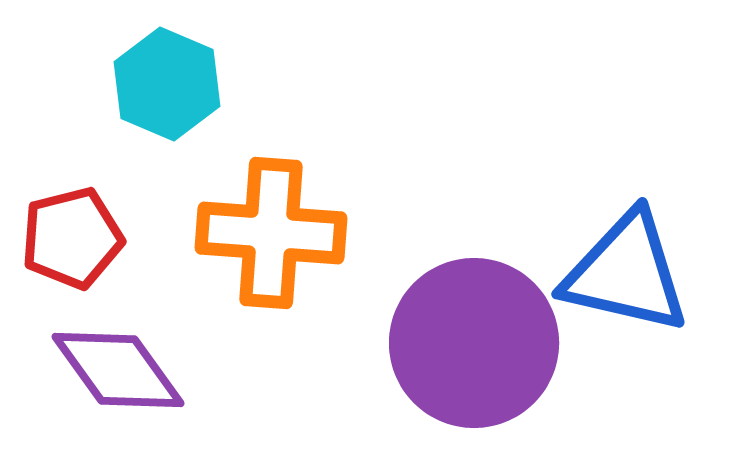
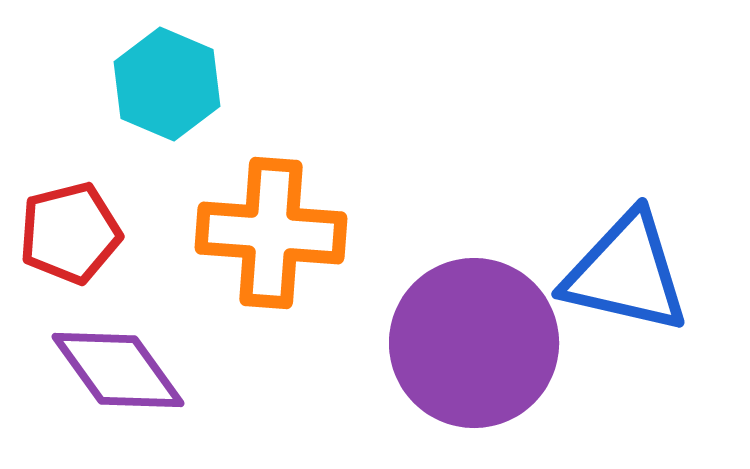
red pentagon: moved 2 px left, 5 px up
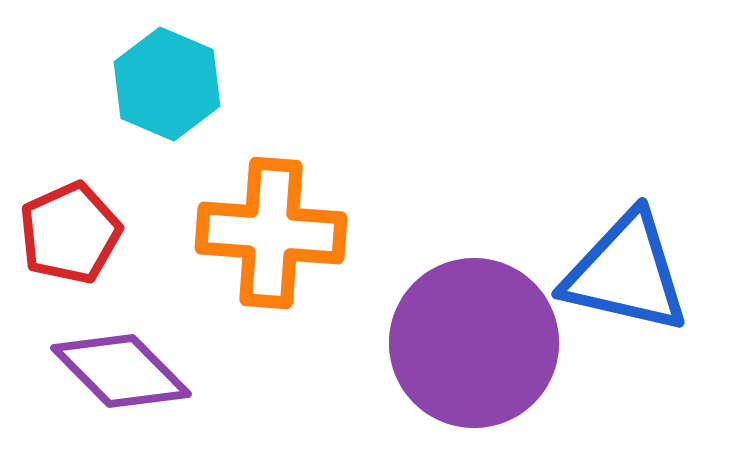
red pentagon: rotated 10 degrees counterclockwise
purple diamond: moved 3 px right, 1 px down; rotated 9 degrees counterclockwise
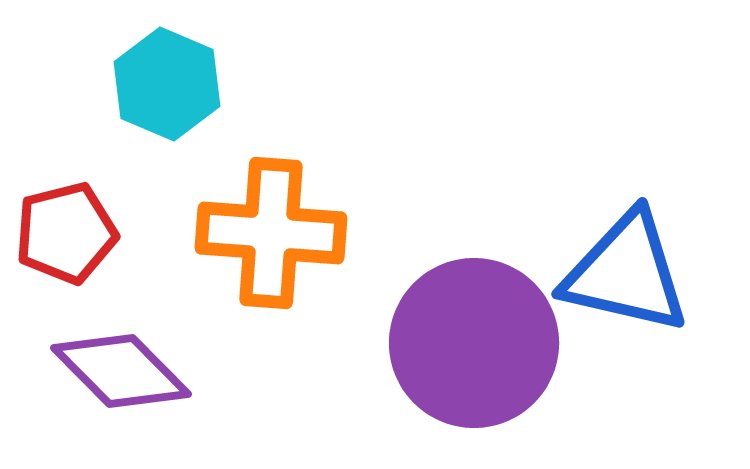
red pentagon: moved 4 px left; rotated 10 degrees clockwise
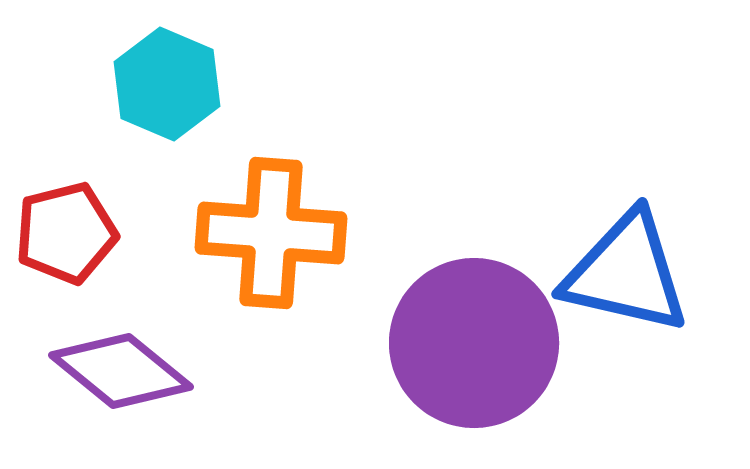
purple diamond: rotated 6 degrees counterclockwise
